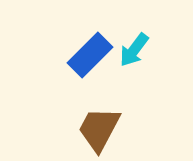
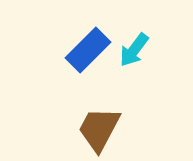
blue rectangle: moved 2 px left, 5 px up
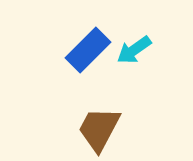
cyan arrow: rotated 18 degrees clockwise
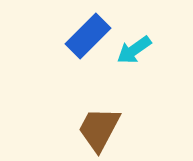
blue rectangle: moved 14 px up
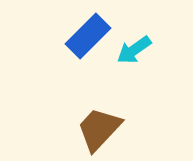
brown trapezoid: rotated 15 degrees clockwise
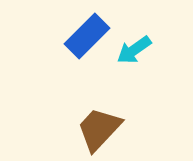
blue rectangle: moved 1 px left
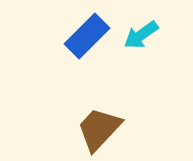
cyan arrow: moved 7 px right, 15 px up
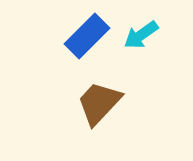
brown trapezoid: moved 26 px up
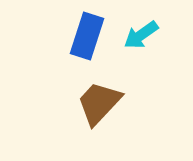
blue rectangle: rotated 27 degrees counterclockwise
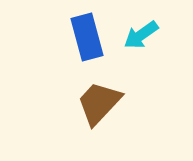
blue rectangle: moved 1 px down; rotated 33 degrees counterclockwise
